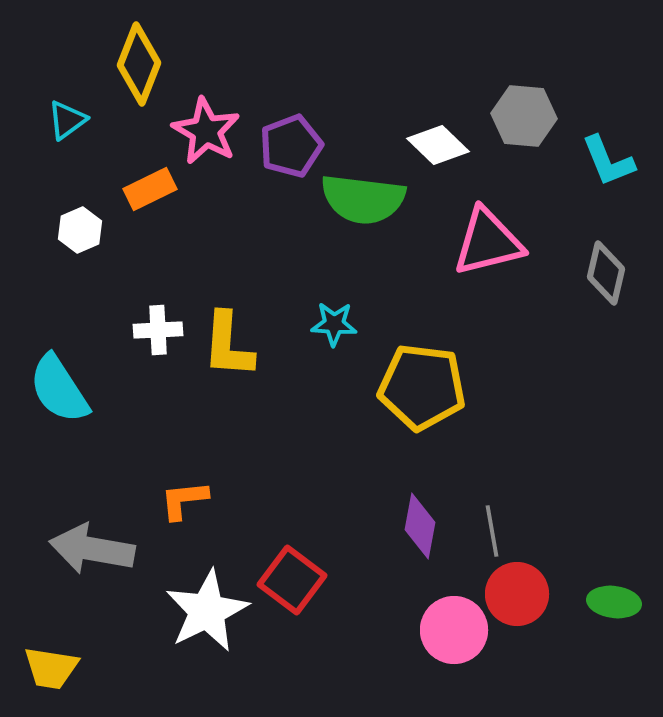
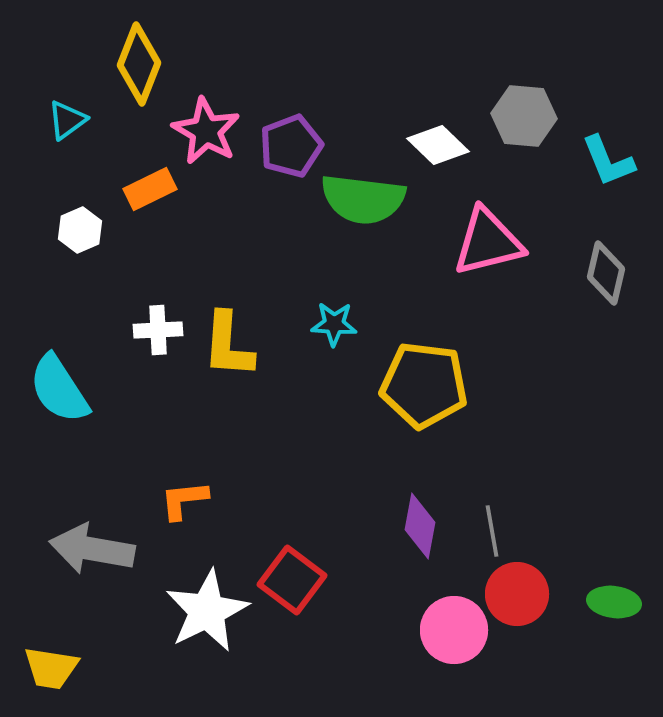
yellow pentagon: moved 2 px right, 2 px up
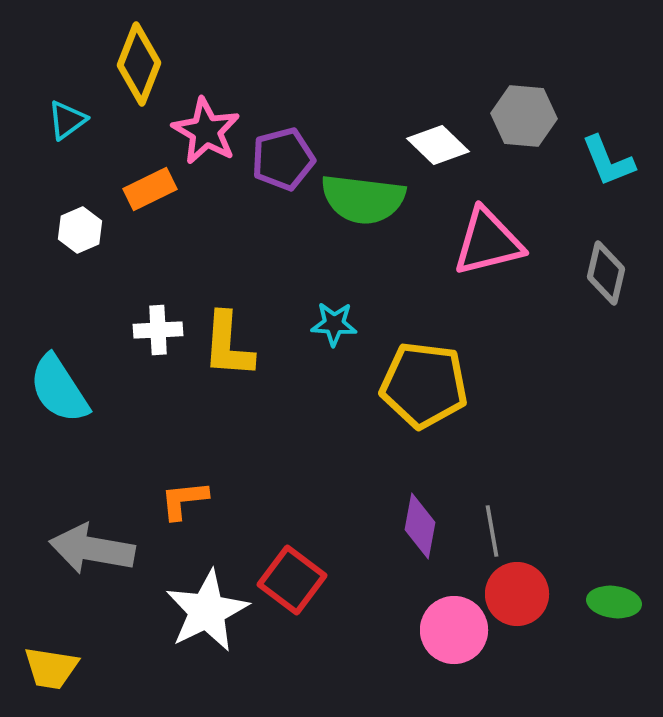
purple pentagon: moved 8 px left, 13 px down; rotated 6 degrees clockwise
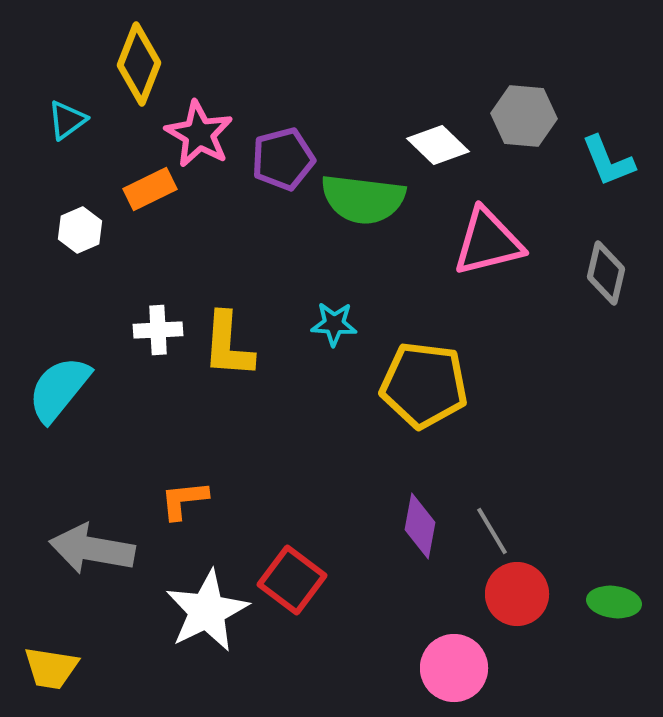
pink star: moved 7 px left, 3 px down
cyan semicircle: rotated 72 degrees clockwise
gray line: rotated 21 degrees counterclockwise
pink circle: moved 38 px down
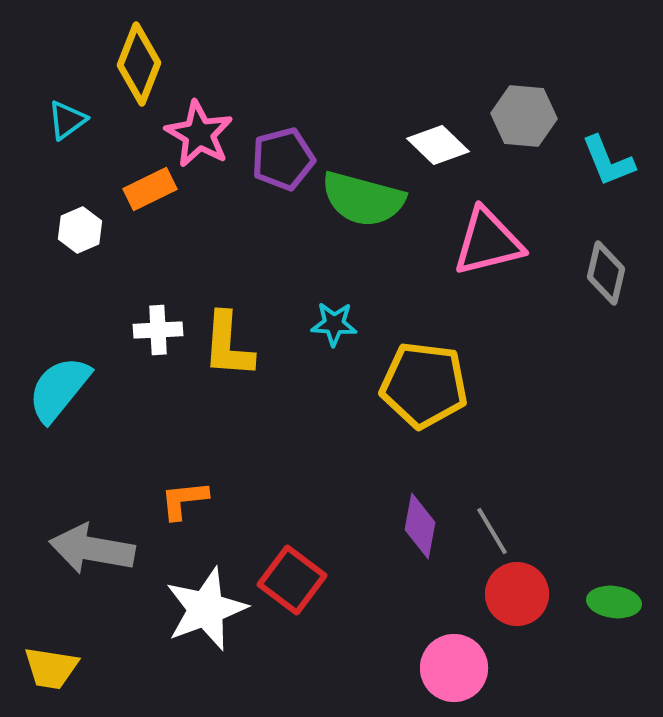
green semicircle: rotated 8 degrees clockwise
white star: moved 1 px left, 2 px up; rotated 6 degrees clockwise
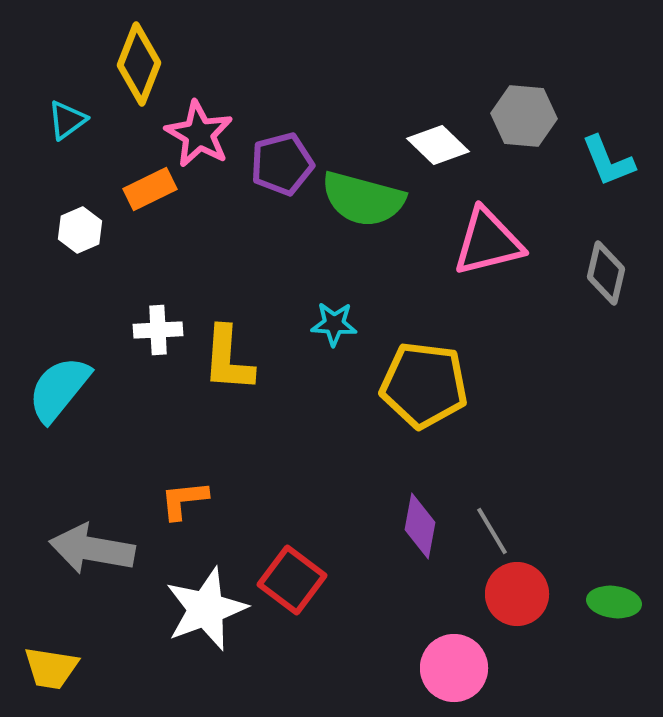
purple pentagon: moved 1 px left, 5 px down
yellow L-shape: moved 14 px down
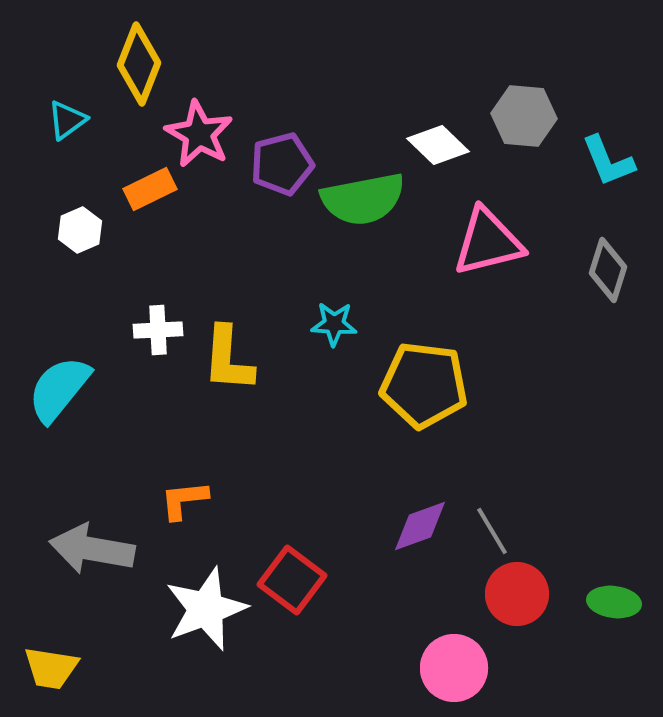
green semicircle: rotated 26 degrees counterclockwise
gray diamond: moved 2 px right, 3 px up; rotated 4 degrees clockwise
purple diamond: rotated 60 degrees clockwise
